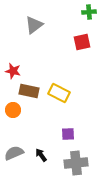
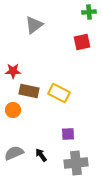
red star: rotated 14 degrees counterclockwise
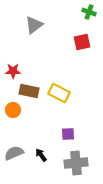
green cross: rotated 24 degrees clockwise
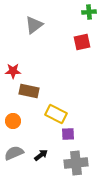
green cross: rotated 24 degrees counterclockwise
yellow rectangle: moved 3 px left, 21 px down
orange circle: moved 11 px down
black arrow: rotated 88 degrees clockwise
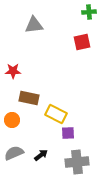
gray triangle: rotated 30 degrees clockwise
brown rectangle: moved 7 px down
orange circle: moved 1 px left, 1 px up
purple square: moved 1 px up
gray cross: moved 1 px right, 1 px up
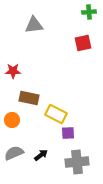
red square: moved 1 px right, 1 px down
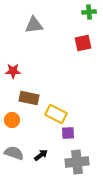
gray semicircle: rotated 42 degrees clockwise
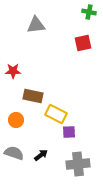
green cross: rotated 16 degrees clockwise
gray triangle: moved 2 px right
brown rectangle: moved 4 px right, 2 px up
orange circle: moved 4 px right
purple square: moved 1 px right, 1 px up
gray cross: moved 1 px right, 2 px down
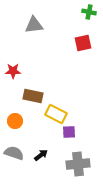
gray triangle: moved 2 px left
orange circle: moved 1 px left, 1 px down
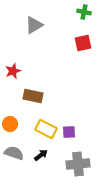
green cross: moved 5 px left
gray triangle: rotated 24 degrees counterclockwise
red star: rotated 21 degrees counterclockwise
yellow rectangle: moved 10 px left, 15 px down
orange circle: moved 5 px left, 3 px down
